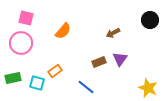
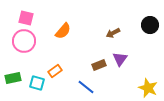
black circle: moved 5 px down
pink circle: moved 3 px right, 2 px up
brown rectangle: moved 3 px down
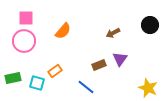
pink square: rotated 14 degrees counterclockwise
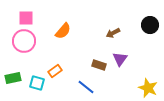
brown rectangle: rotated 40 degrees clockwise
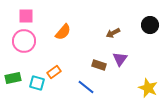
pink square: moved 2 px up
orange semicircle: moved 1 px down
orange rectangle: moved 1 px left, 1 px down
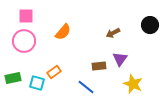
brown rectangle: moved 1 px down; rotated 24 degrees counterclockwise
yellow star: moved 15 px left, 4 px up
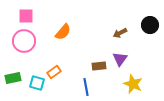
brown arrow: moved 7 px right
blue line: rotated 42 degrees clockwise
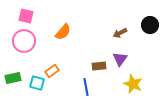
pink square: rotated 14 degrees clockwise
orange rectangle: moved 2 px left, 1 px up
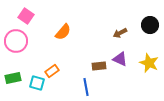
pink square: rotated 21 degrees clockwise
pink circle: moved 8 px left
purple triangle: rotated 42 degrees counterclockwise
yellow star: moved 16 px right, 21 px up
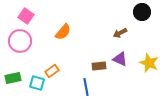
black circle: moved 8 px left, 13 px up
pink circle: moved 4 px right
